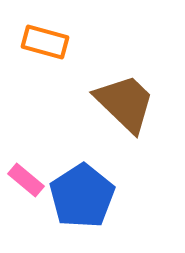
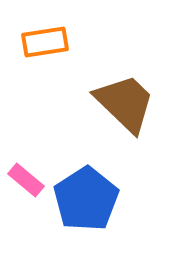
orange rectangle: rotated 24 degrees counterclockwise
blue pentagon: moved 4 px right, 3 px down
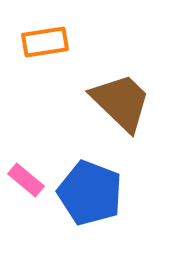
brown trapezoid: moved 4 px left, 1 px up
blue pentagon: moved 4 px right, 6 px up; rotated 18 degrees counterclockwise
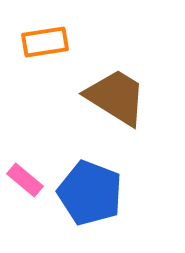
brown trapezoid: moved 5 px left, 5 px up; rotated 12 degrees counterclockwise
pink rectangle: moved 1 px left
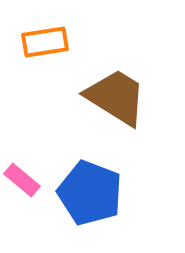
pink rectangle: moved 3 px left
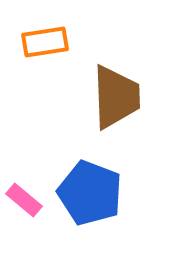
brown trapezoid: rotated 56 degrees clockwise
pink rectangle: moved 2 px right, 20 px down
